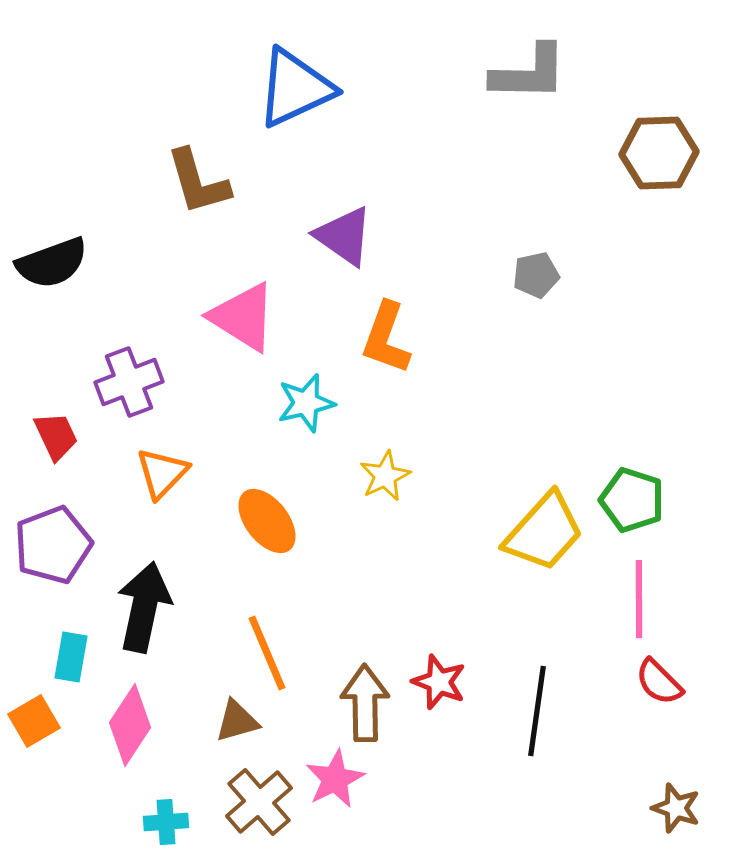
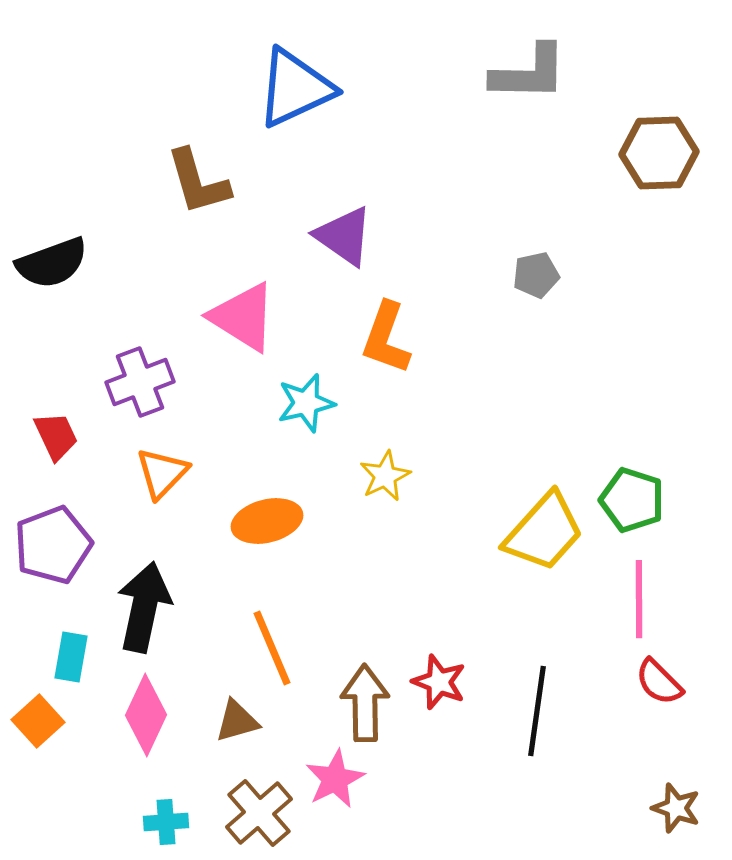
purple cross: moved 11 px right
orange ellipse: rotated 66 degrees counterclockwise
orange line: moved 5 px right, 5 px up
orange square: moved 4 px right; rotated 12 degrees counterclockwise
pink diamond: moved 16 px right, 10 px up; rotated 8 degrees counterclockwise
brown cross: moved 11 px down
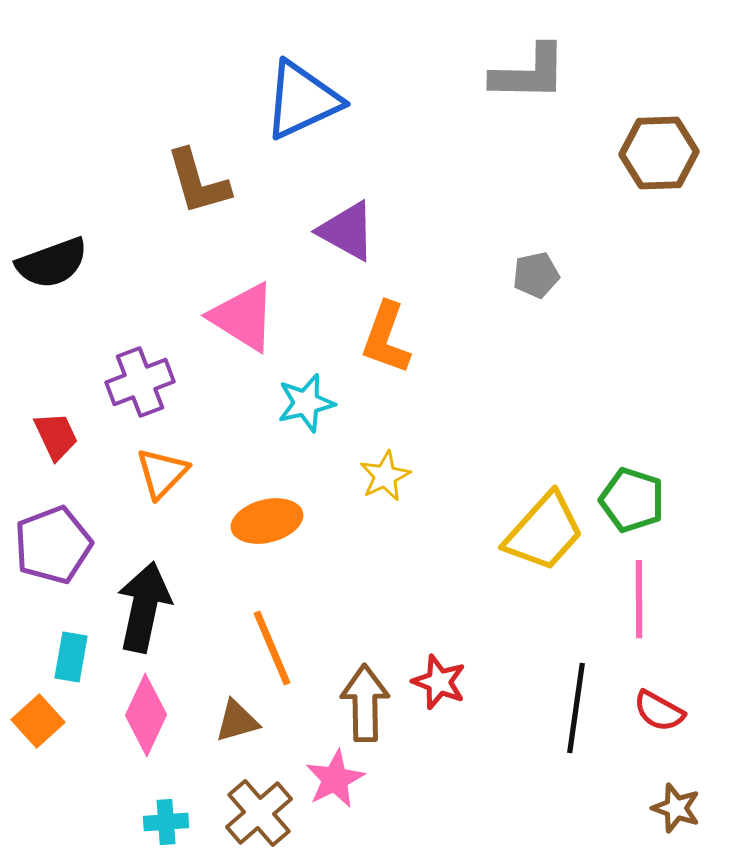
blue triangle: moved 7 px right, 12 px down
purple triangle: moved 3 px right, 5 px up; rotated 6 degrees counterclockwise
red semicircle: moved 29 px down; rotated 16 degrees counterclockwise
black line: moved 39 px right, 3 px up
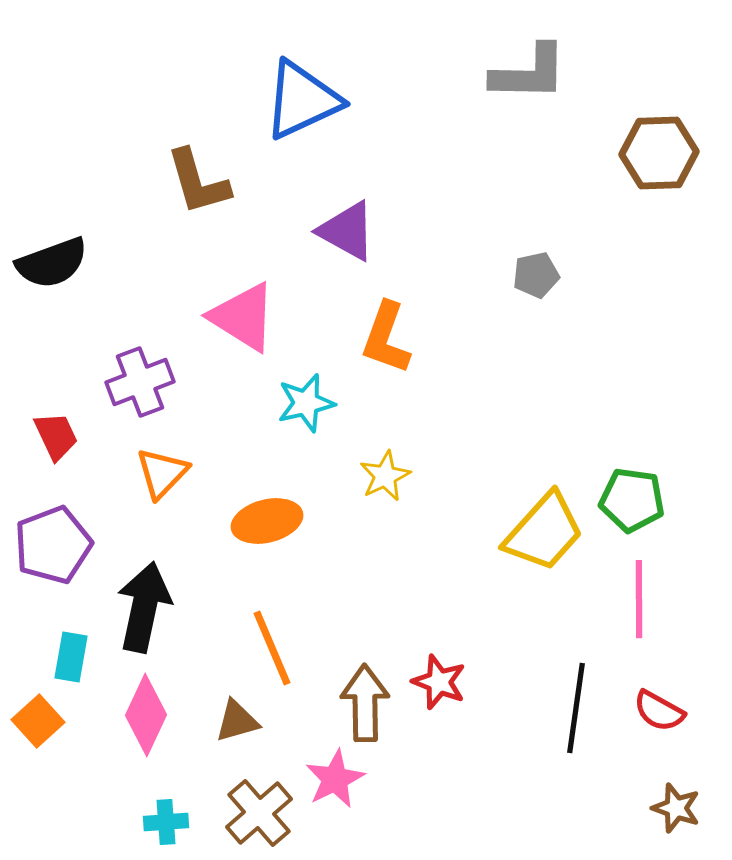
green pentagon: rotated 10 degrees counterclockwise
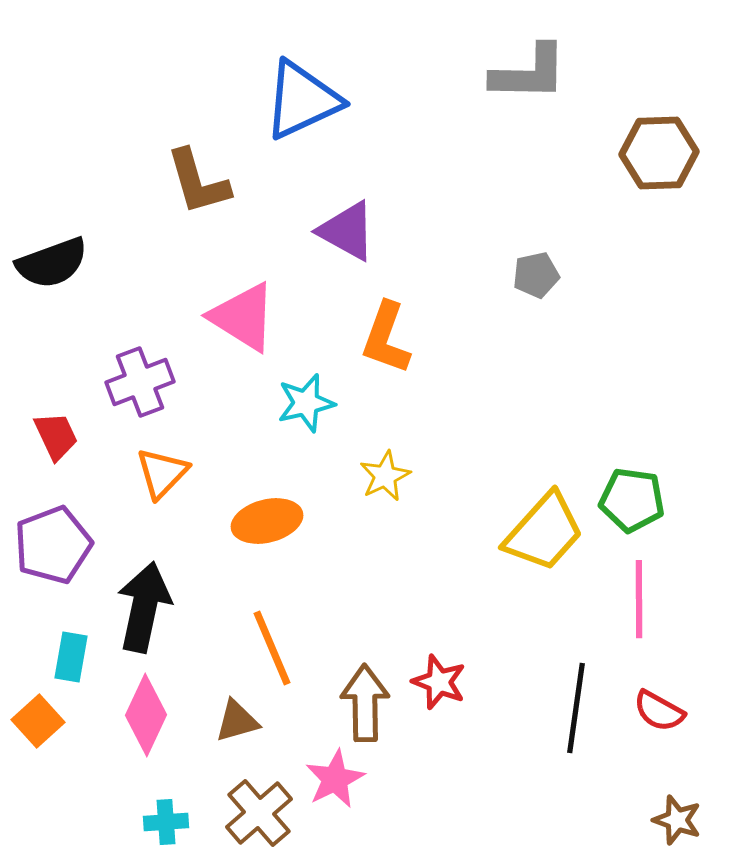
brown star: moved 1 px right, 12 px down
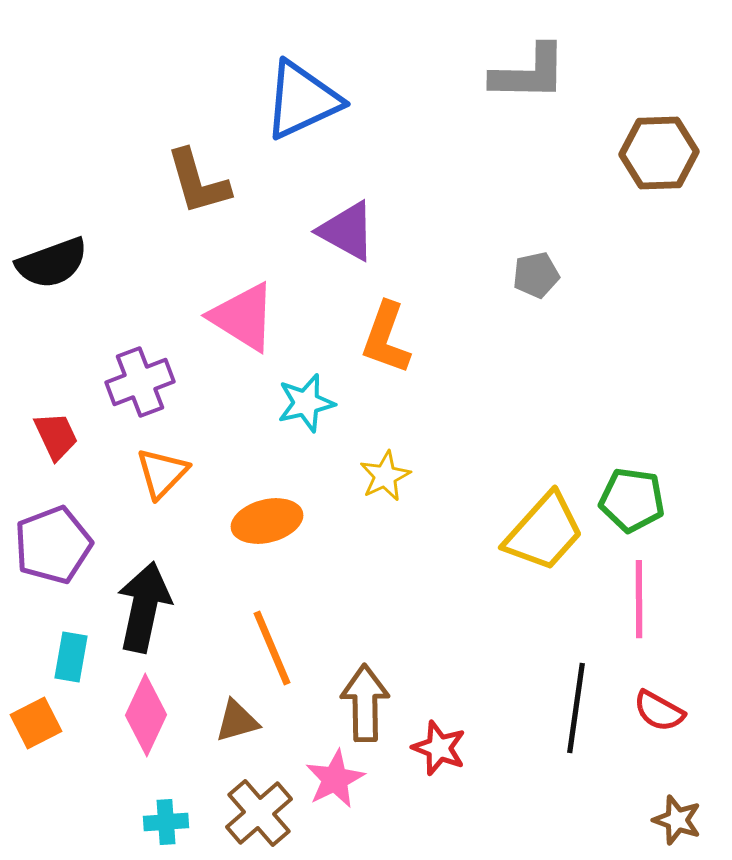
red star: moved 66 px down
orange square: moved 2 px left, 2 px down; rotated 15 degrees clockwise
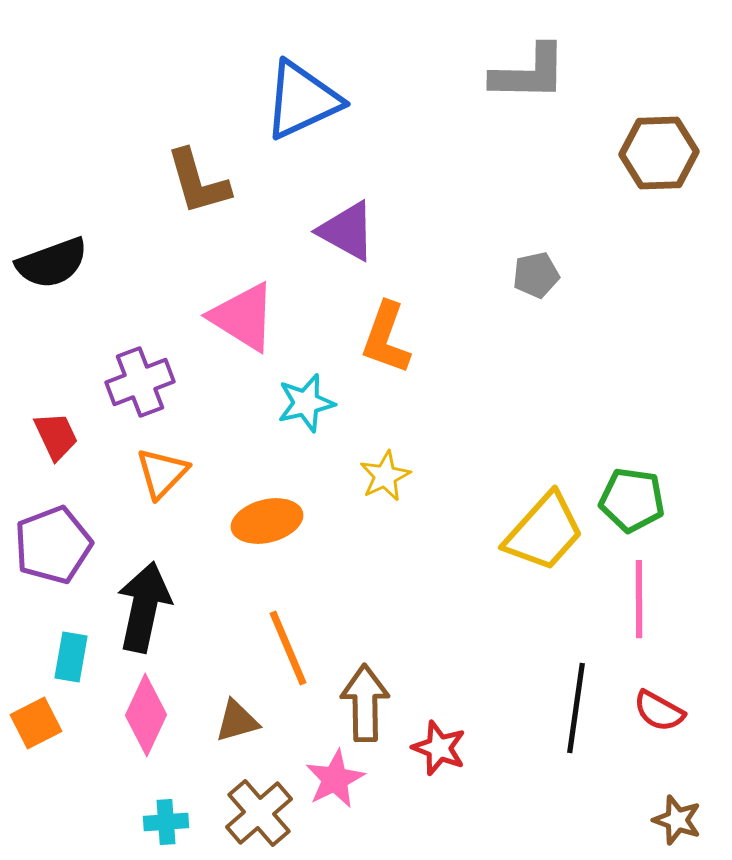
orange line: moved 16 px right
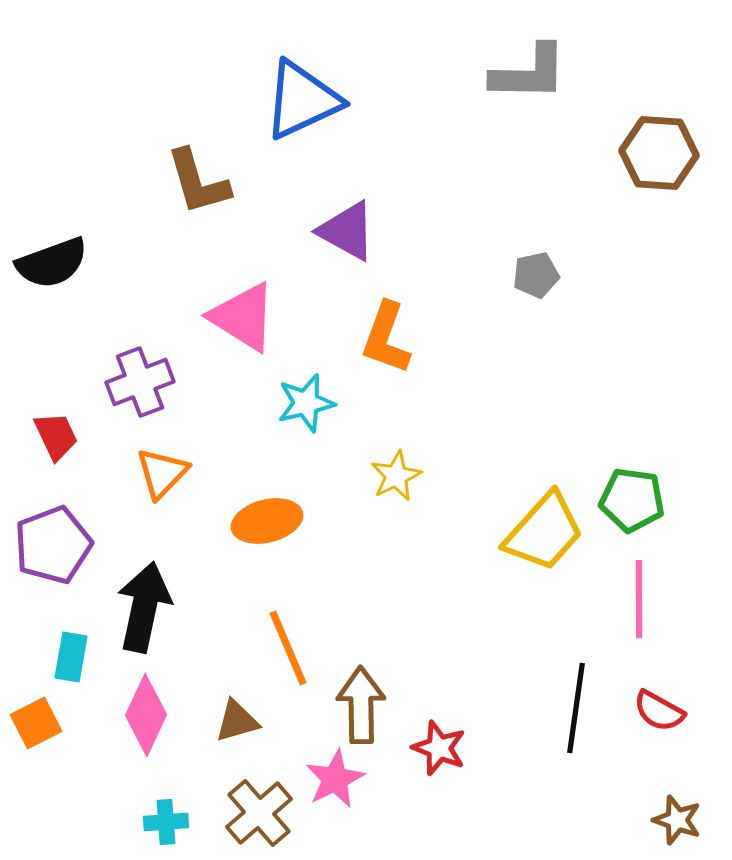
brown hexagon: rotated 6 degrees clockwise
yellow star: moved 11 px right
brown arrow: moved 4 px left, 2 px down
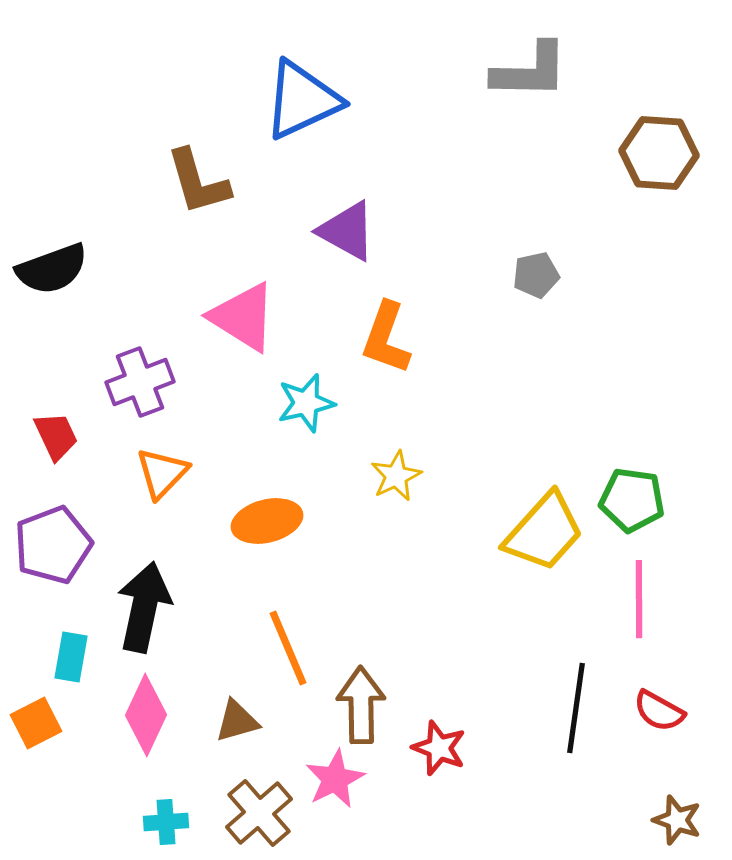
gray L-shape: moved 1 px right, 2 px up
black semicircle: moved 6 px down
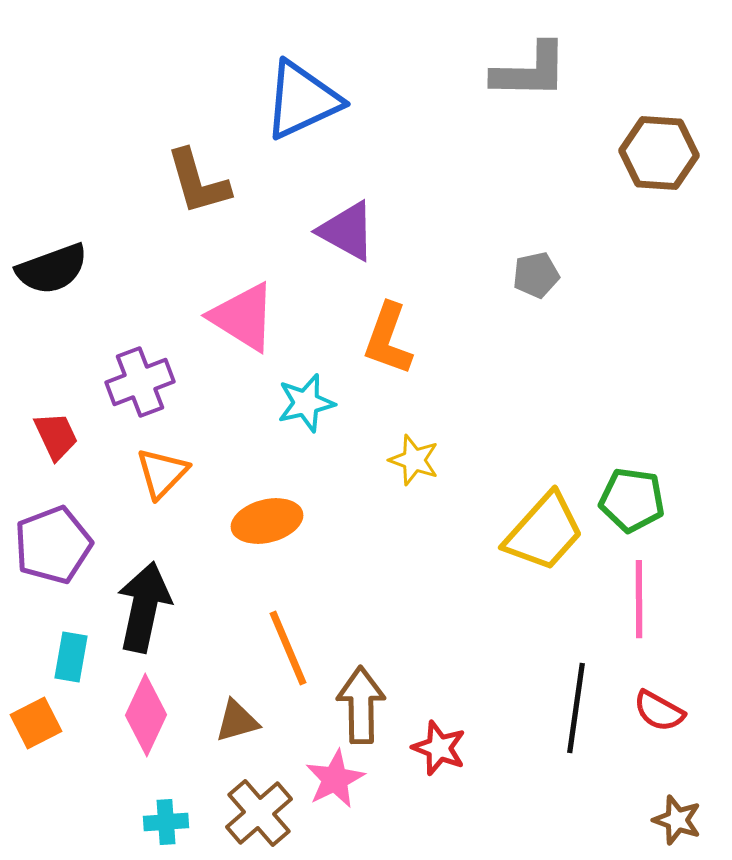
orange L-shape: moved 2 px right, 1 px down
yellow star: moved 18 px right, 16 px up; rotated 27 degrees counterclockwise
